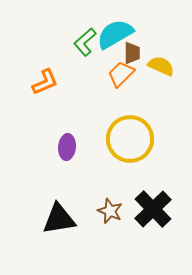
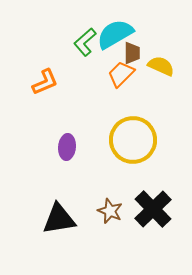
yellow circle: moved 3 px right, 1 px down
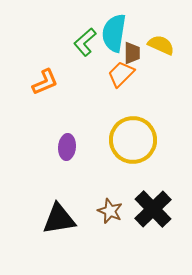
cyan semicircle: moved 1 px left, 1 px up; rotated 51 degrees counterclockwise
yellow semicircle: moved 21 px up
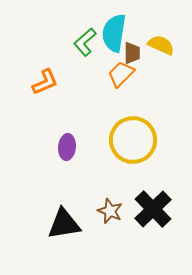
black triangle: moved 5 px right, 5 px down
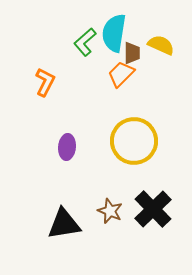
orange L-shape: rotated 40 degrees counterclockwise
yellow circle: moved 1 px right, 1 px down
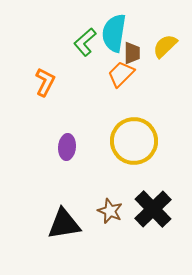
yellow semicircle: moved 4 px right, 1 px down; rotated 68 degrees counterclockwise
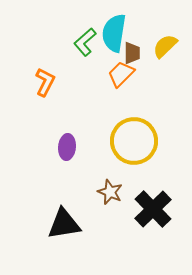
brown star: moved 19 px up
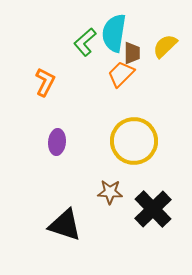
purple ellipse: moved 10 px left, 5 px up
brown star: rotated 20 degrees counterclockwise
black triangle: moved 1 px right, 1 px down; rotated 27 degrees clockwise
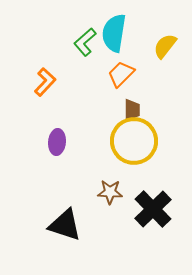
yellow semicircle: rotated 8 degrees counterclockwise
brown trapezoid: moved 57 px down
orange L-shape: rotated 16 degrees clockwise
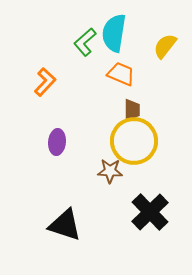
orange trapezoid: rotated 68 degrees clockwise
brown star: moved 21 px up
black cross: moved 3 px left, 3 px down
